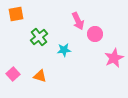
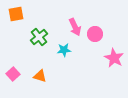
pink arrow: moved 3 px left, 6 px down
pink star: rotated 18 degrees counterclockwise
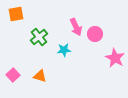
pink arrow: moved 1 px right
pink star: moved 1 px right
pink square: moved 1 px down
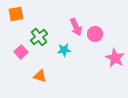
pink square: moved 8 px right, 23 px up
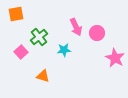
pink circle: moved 2 px right, 1 px up
orange triangle: moved 3 px right
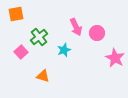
cyan star: rotated 16 degrees counterclockwise
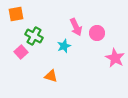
green cross: moved 5 px left, 1 px up; rotated 24 degrees counterclockwise
cyan star: moved 4 px up
orange triangle: moved 8 px right
